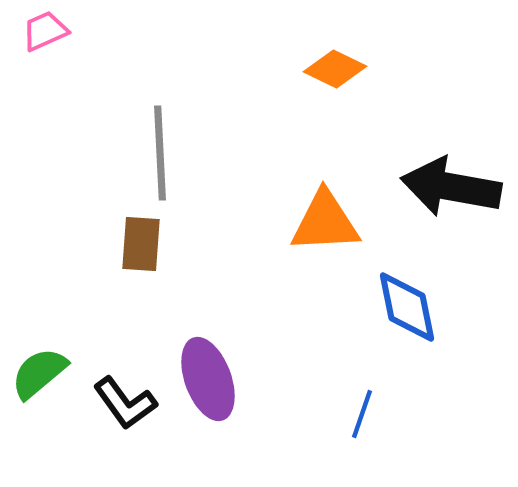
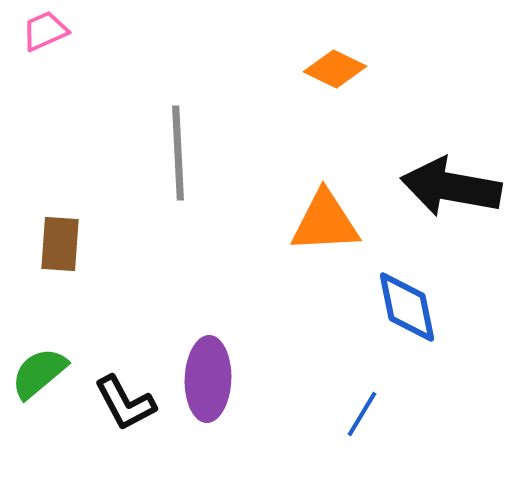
gray line: moved 18 px right
brown rectangle: moved 81 px left
purple ellipse: rotated 22 degrees clockwise
black L-shape: rotated 8 degrees clockwise
blue line: rotated 12 degrees clockwise
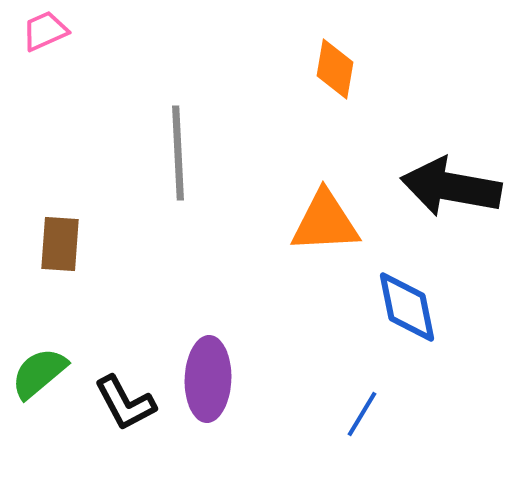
orange diamond: rotated 74 degrees clockwise
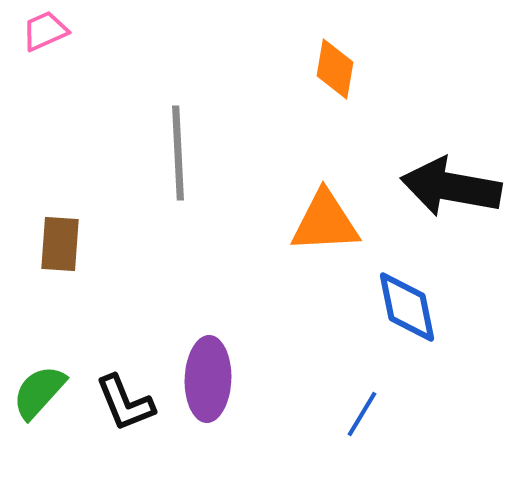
green semicircle: moved 19 px down; rotated 8 degrees counterclockwise
black L-shape: rotated 6 degrees clockwise
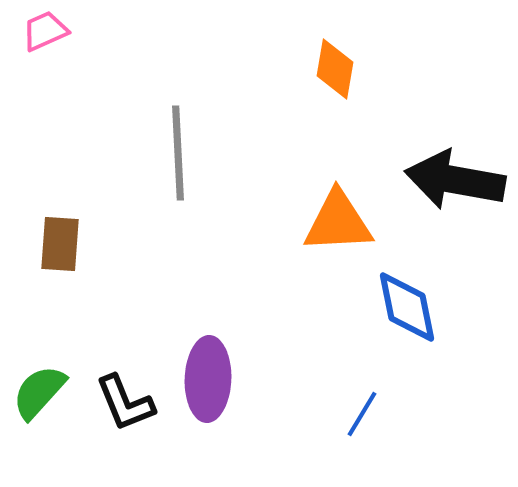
black arrow: moved 4 px right, 7 px up
orange triangle: moved 13 px right
